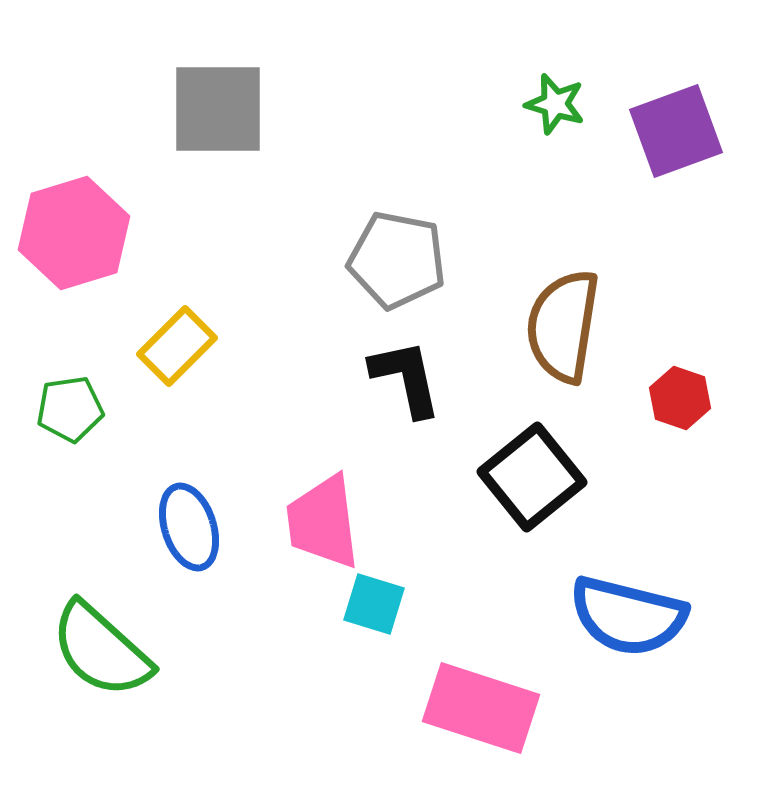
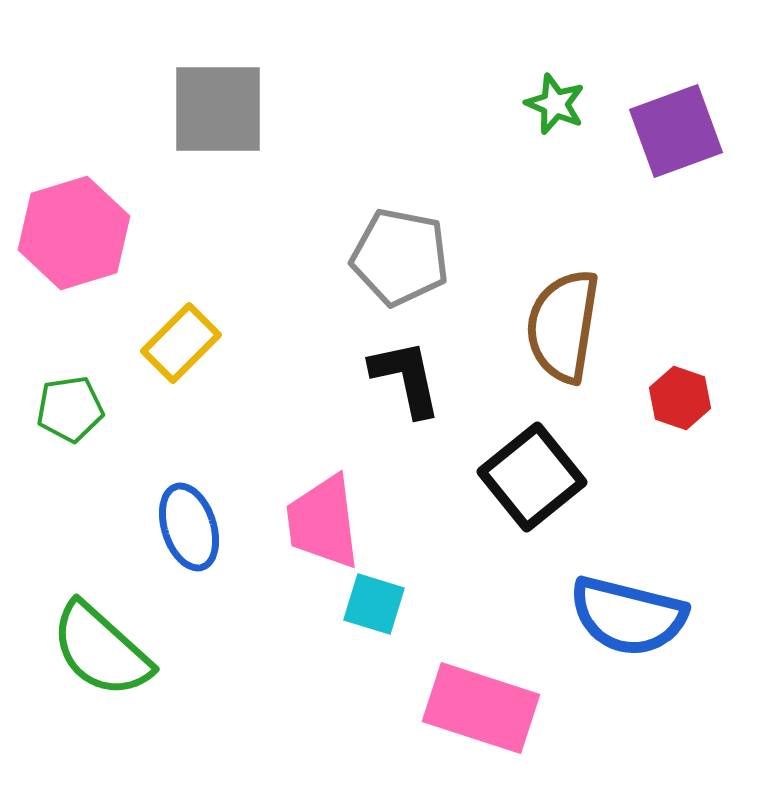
green star: rotated 6 degrees clockwise
gray pentagon: moved 3 px right, 3 px up
yellow rectangle: moved 4 px right, 3 px up
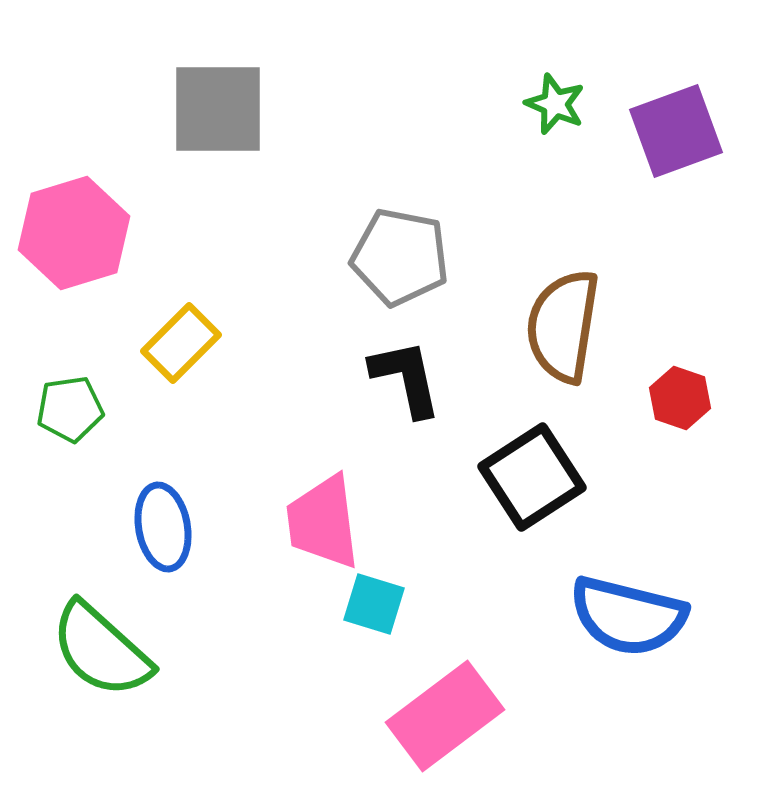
black square: rotated 6 degrees clockwise
blue ellipse: moved 26 px left; rotated 8 degrees clockwise
pink rectangle: moved 36 px left, 8 px down; rotated 55 degrees counterclockwise
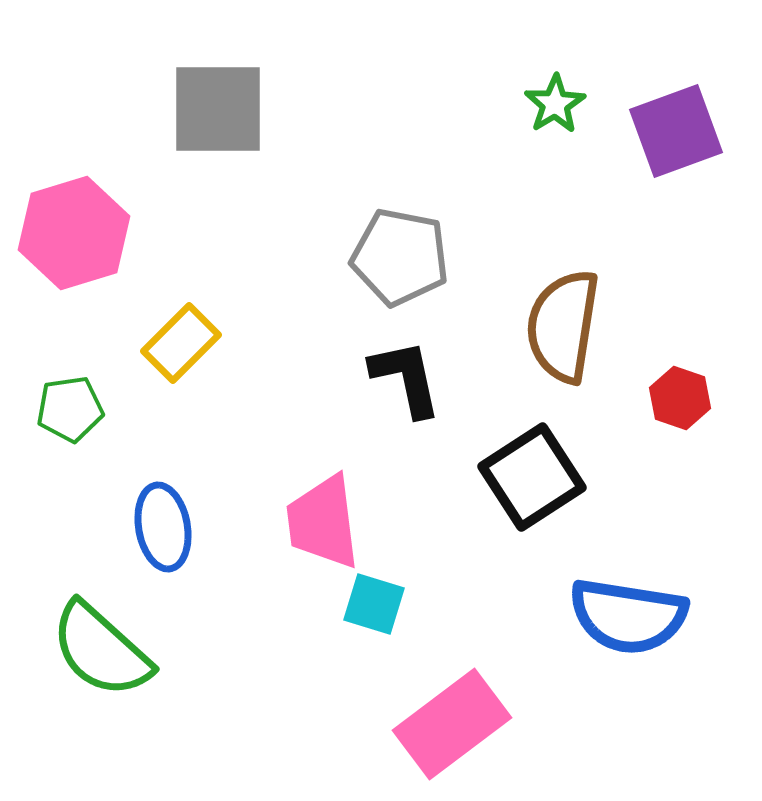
green star: rotated 18 degrees clockwise
blue semicircle: rotated 5 degrees counterclockwise
pink rectangle: moved 7 px right, 8 px down
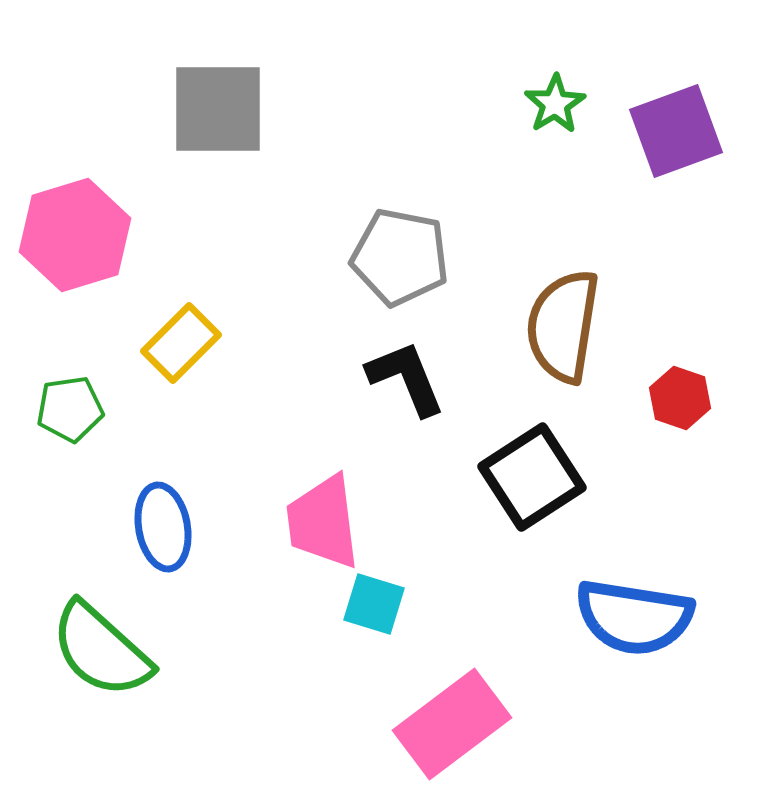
pink hexagon: moved 1 px right, 2 px down
black L-shape: rotated 10 degrees counterclockwise
blue semicircle: moved 6 px right, 1 px down
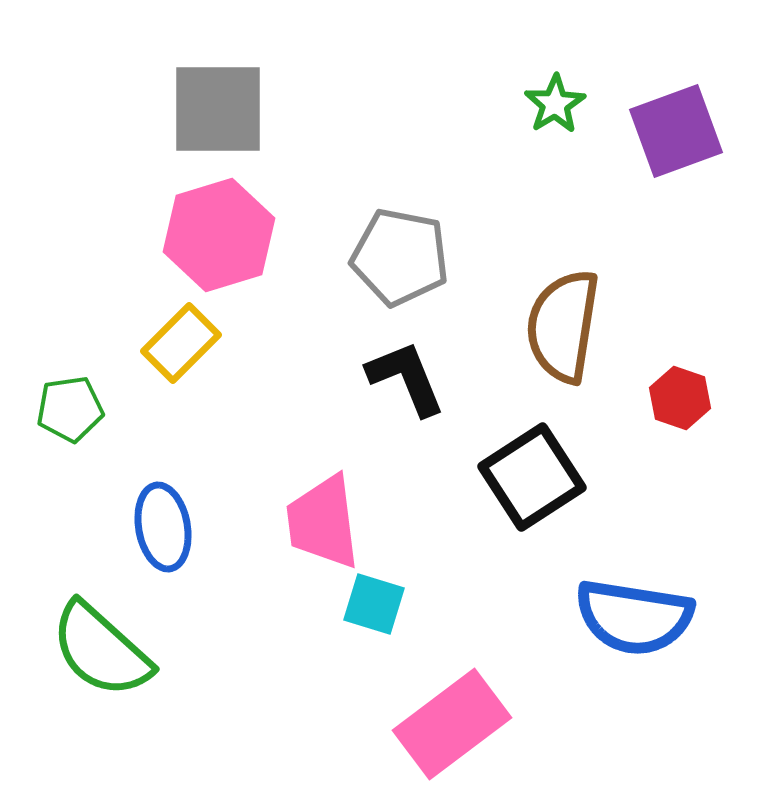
pink hexagon: moved 144 px right
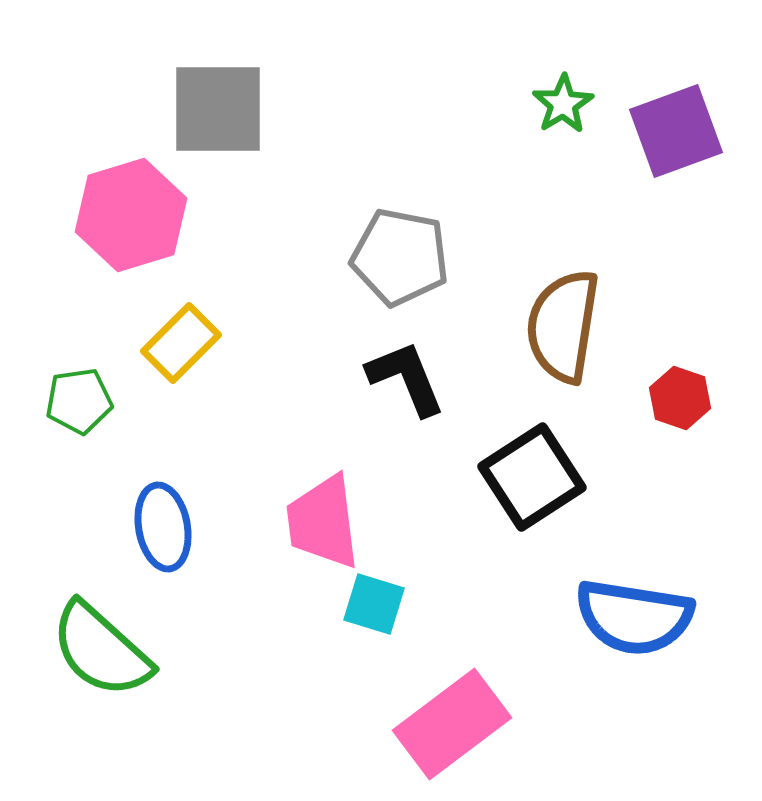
green star: moved 8 px right
pink hexagon: moved 88 px left, 20 px up
green pentagon: moved 9 px right, 8 px up
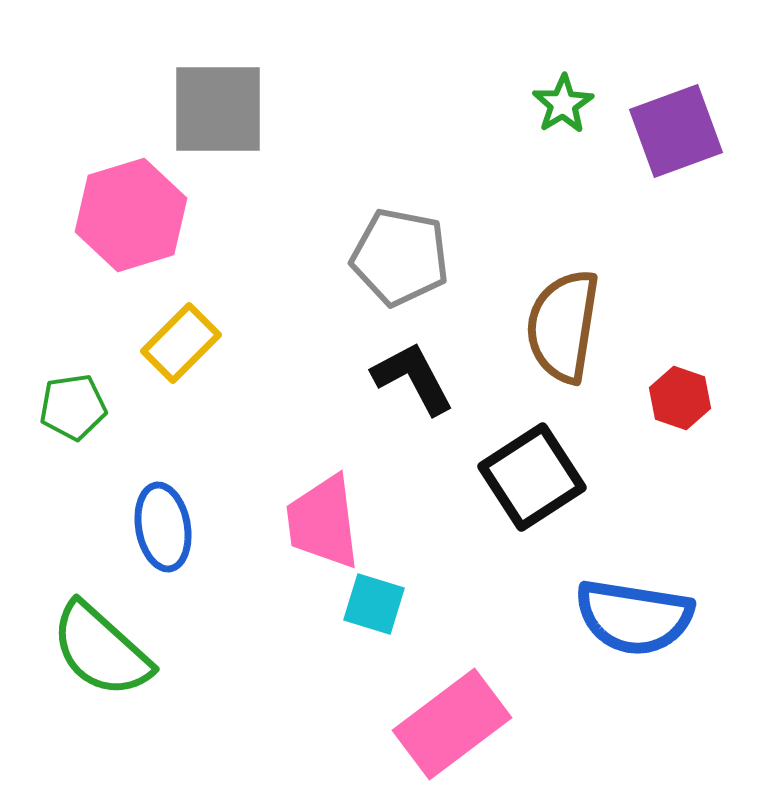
black L-shape: moved 7 px right; rotated 6 degrees counterclockwise
green pentagon: moved 6 px left, 6 px down
